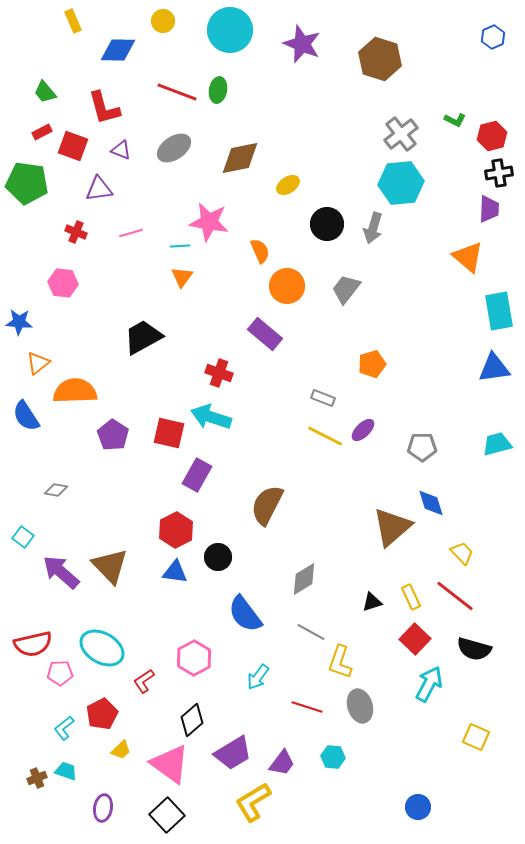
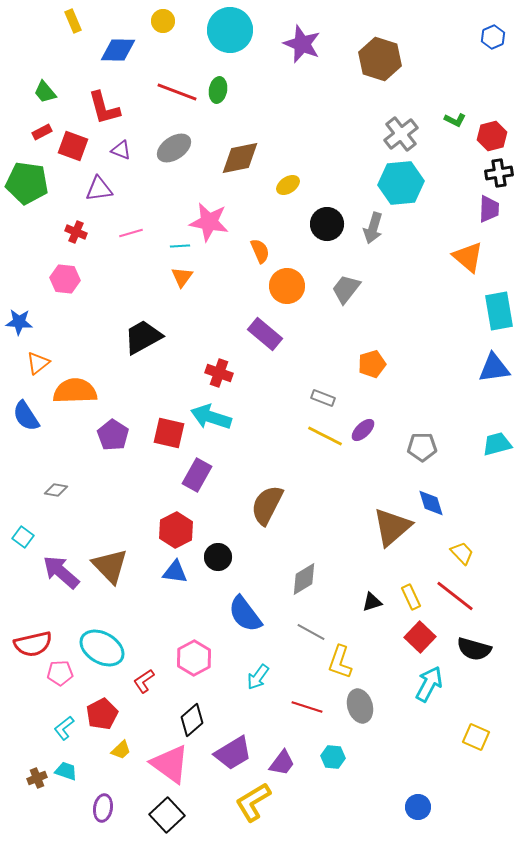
pink hexagon at (63, 283): moved 2 px right, 4 px up
red square at (415, 639): moved 5 px right, 2 px up
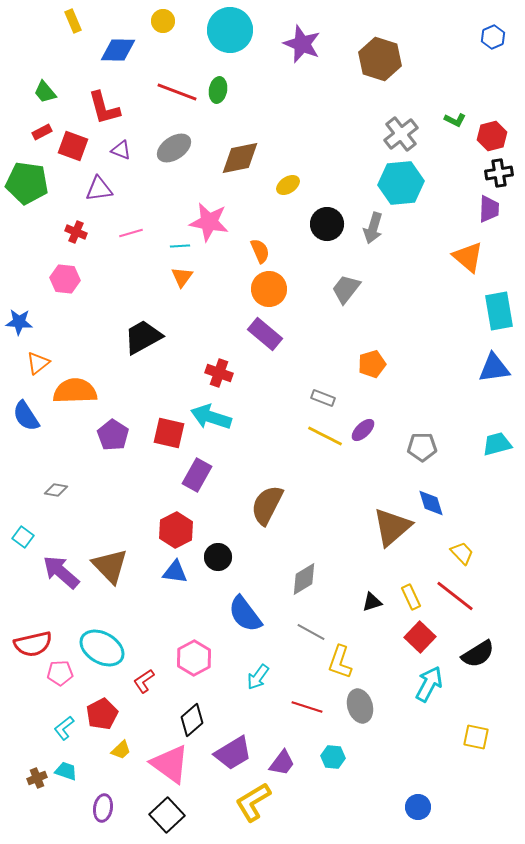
orange circle at (287, 286): moved 18 px left, 3 px down
black semicircle at (474, 649): moved 4 px right, 5 px down; rotated 48 degrees counterclockwise
yellow square at (476, 737): rotated 12 degrees counterclockwise
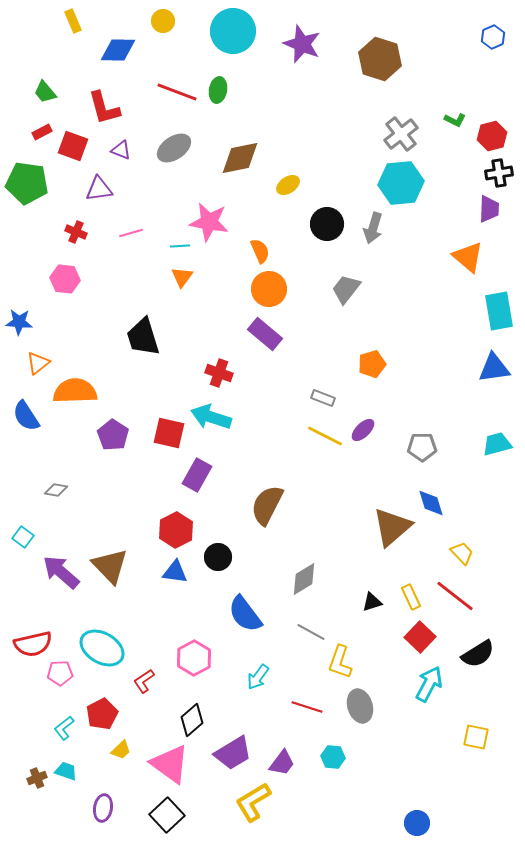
cyan circle at (230, 30): moved 3 px right, 1 px down
black trapezoid at (143, 337): rotated 78 degrees counterclockwise
blue circle at (418, 807): moved 1 px left, 16 px down
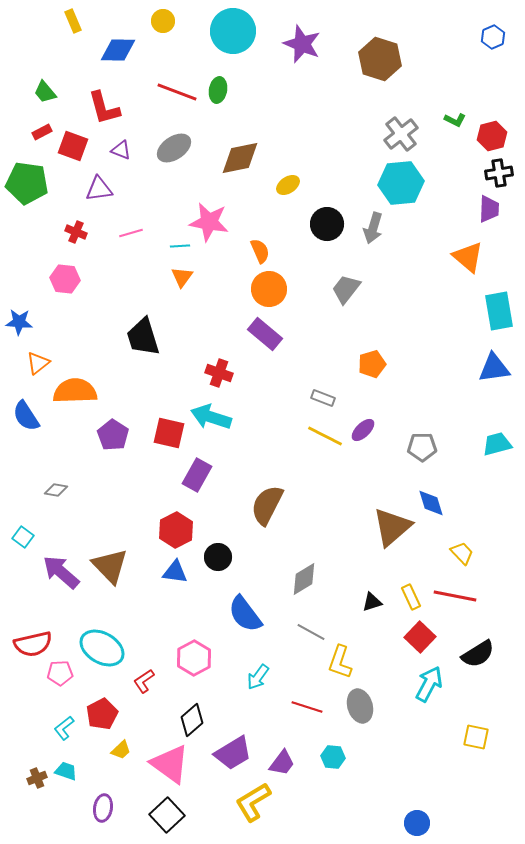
red line at (455, 596): rotated 27 degrees counterclockwise
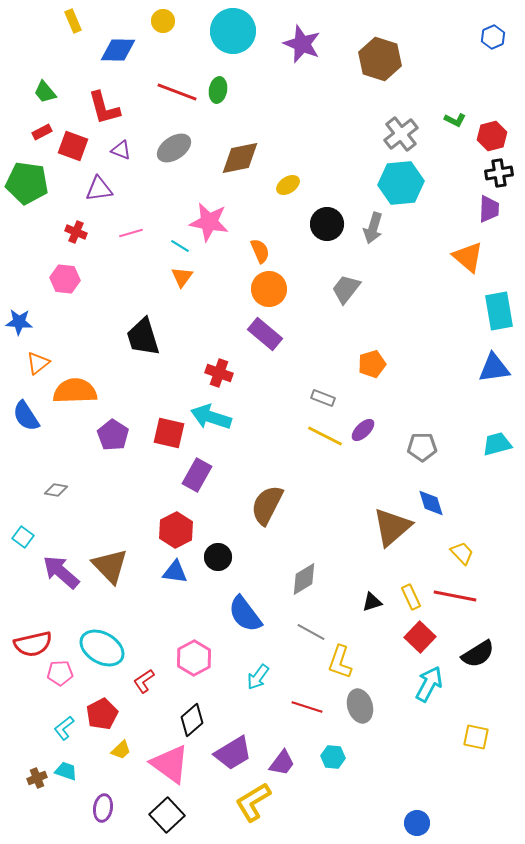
cyan line at (180, 246): rotated 36 degrees clockwise
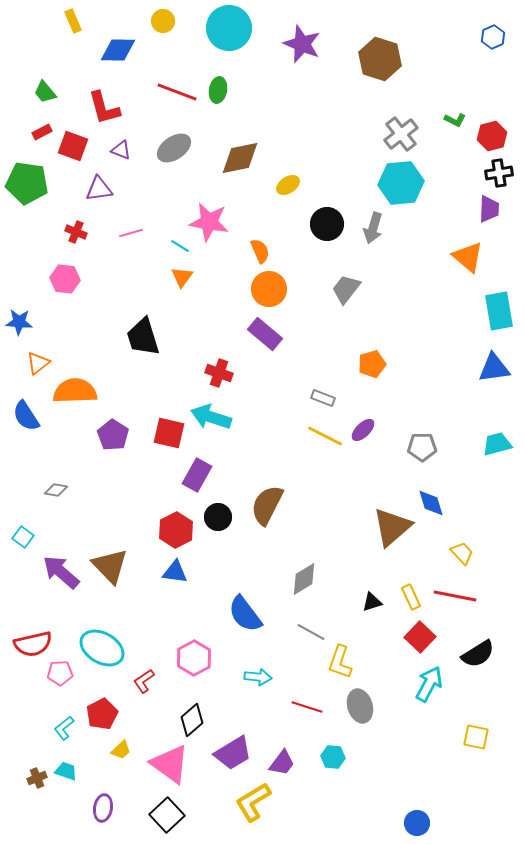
cyan circle at (233, 31): moved 4 px left, 3 px up
black circle at (218, 557): moved 40 px up
cyan arrow at (258, 677): rotated 120 degrees counterclockwise
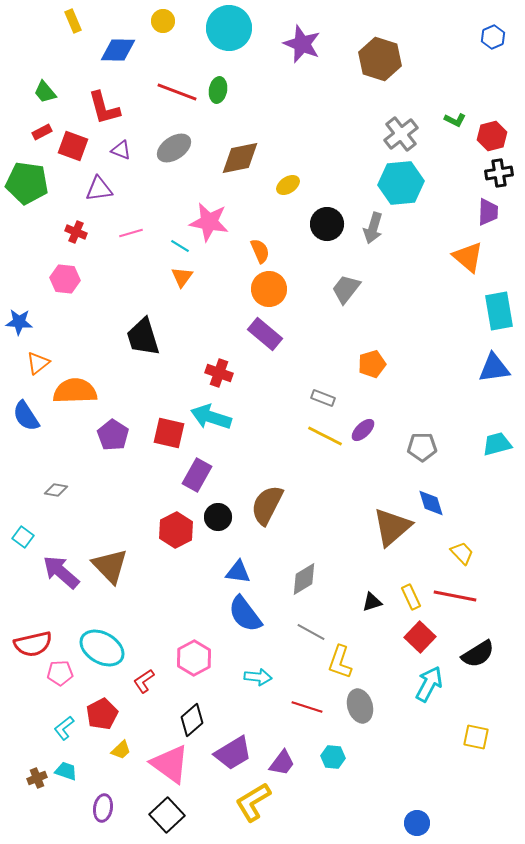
purple trapezoid at (489, 209): moved 1 px left, 3 px down
blue triangle at (175, 572): moved 63 px right
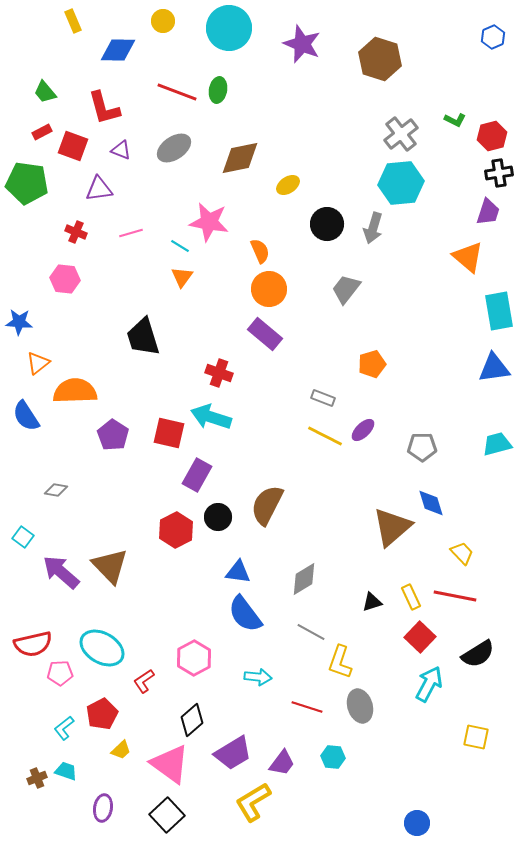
purple trapezoid at (488, 212): rotated 16 degrees clockwise
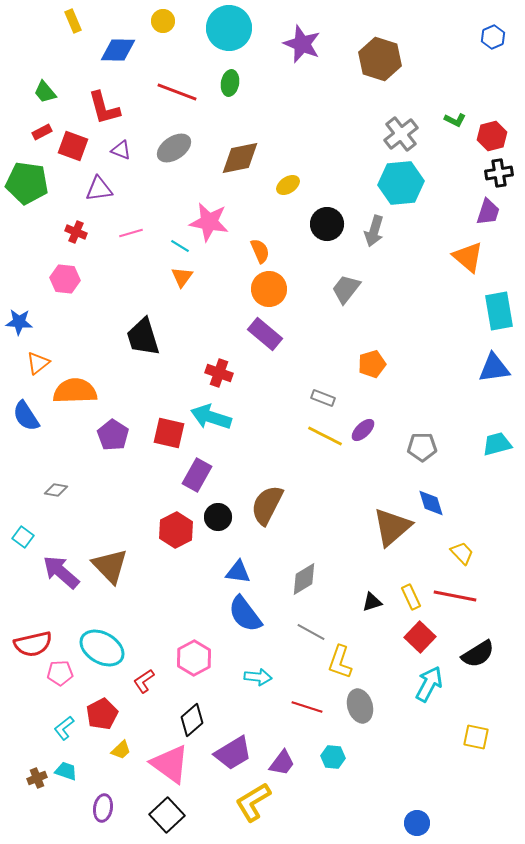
green ellipse at (218, 90): moved 12 px right, 7 px up
gray arrow at (373, 228): moved 1 px right, 3 px down
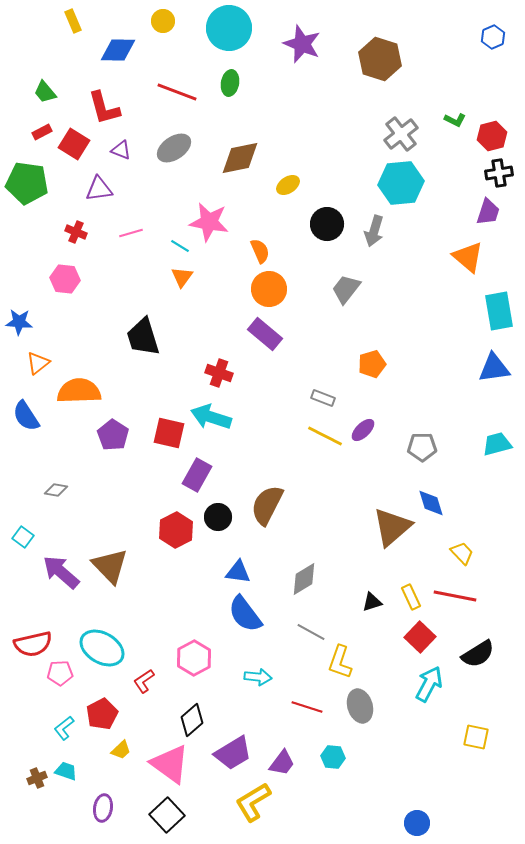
red square at (73, 146): moved 1 px right, 2 px up; rotated 12 degrees clockwise
orange semicircle at (75, 391): moved 4 px right
